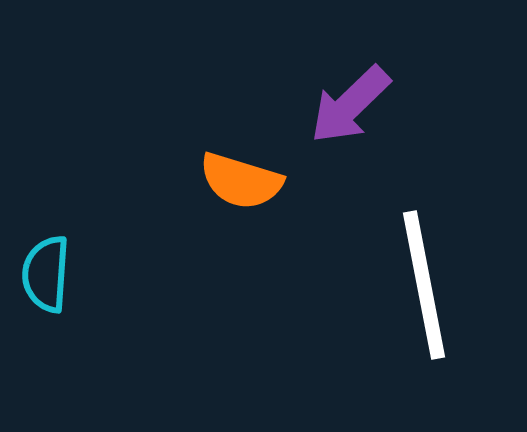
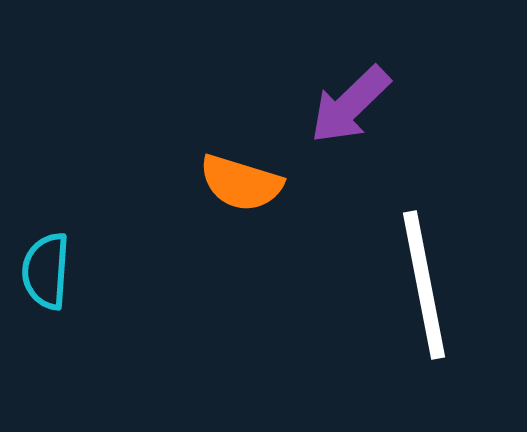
orange semicircle: moved 2 px down
cyan semicircle: moved 3 px up
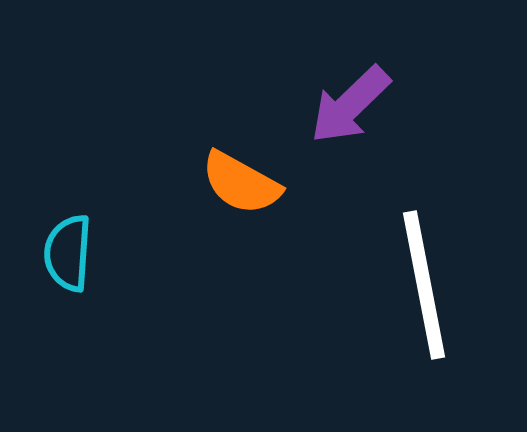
orange semicircle: rotated 12 degrees clockwise
cyan semicircle: moved 22 px right, 18 px up
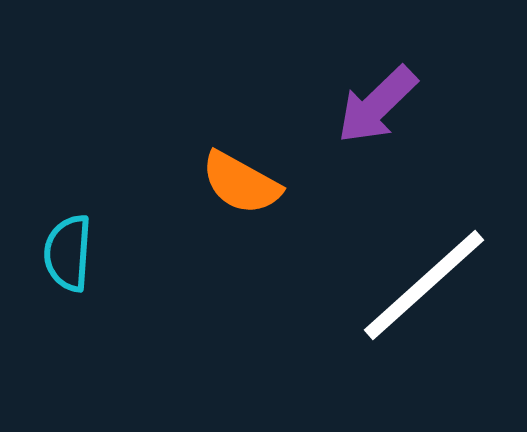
purple arrow: moved 27 px right
white line: rotated 59 degrees clockwise
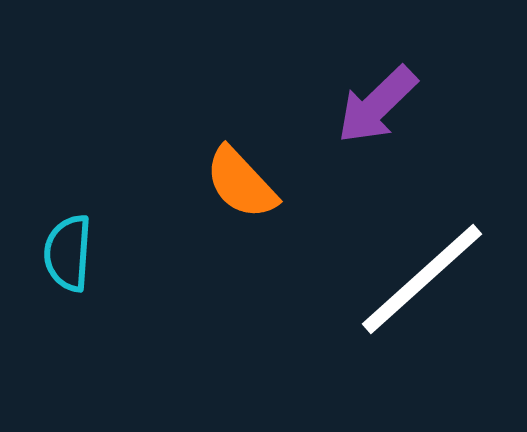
orange semicircle: rotated 18 degrees clockwise
white line: moved 2 px left, 6 px up
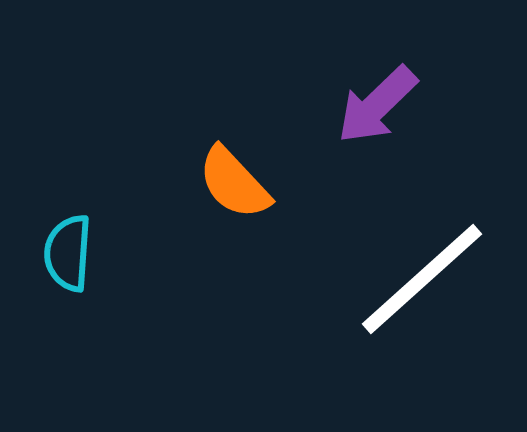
orange semicircle: moved 7 px left
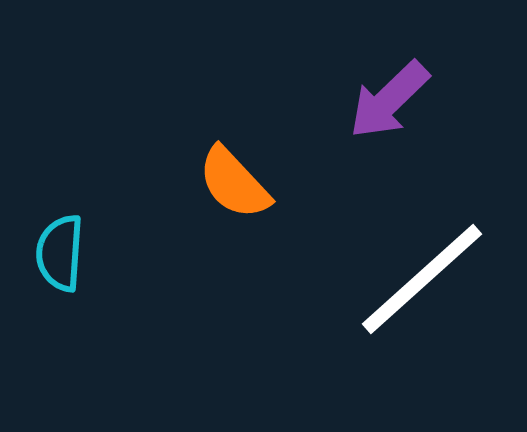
purple arrow: moved 12 px right, 5 px up
cyan semicircle: moved 8 px left
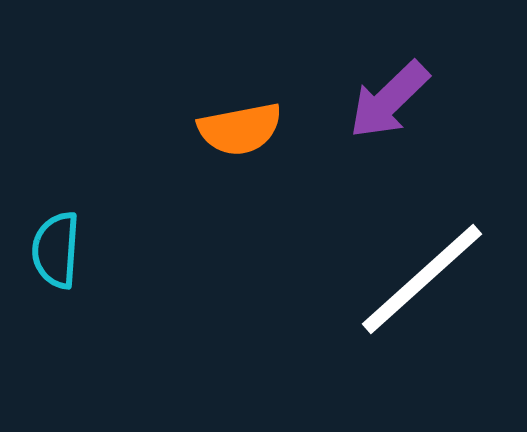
orange semicircle: moved 6 px right, 54 px up; rotated 58 degrees counterclockwise
cyan semicircle: moved 4 px left, 3 px up
